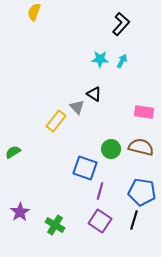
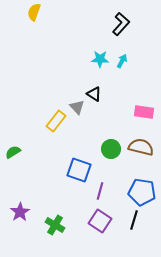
blue square: moved 6 px left, 2 px down
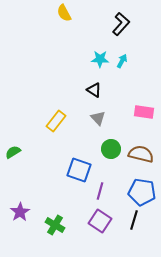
yellow semicircle: moved 30 px right, 1 px down; rotated 48 degrees counterclockwise
black triangle: moved 4 px up
gray triangle: moved 21 px right, 11 px down
brown semicircle: moved 7 px down
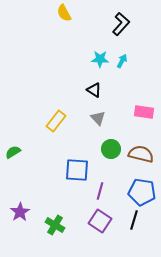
blue square: moved 2 px left; rotated 15 degrees counterclockwise
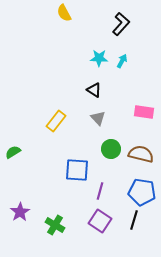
cyan star: moved 1 px left, 1 px up
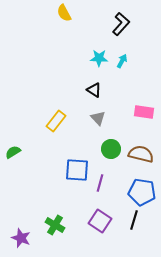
purple line: moved 8 px up
purple star: moved 1 px right, 26 px down; rotated 18 degrees counterclockwise
